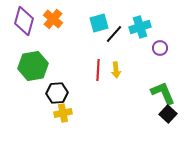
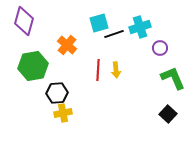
orange cross: moved 14 px right, 26 px down
black line: rotated 30 degrees clockwise
green L-shape: moved 10 px right, 15 px up
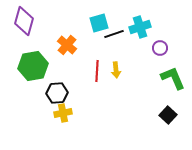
red line: moved 1 px left, 1 px down
black square: moved 1 px down
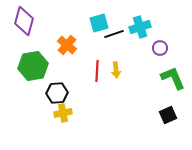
black square: rotated 24 degrees clockwise
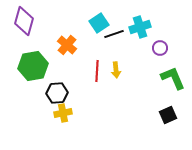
cyan square: rotated 18 degrees counterclockwise
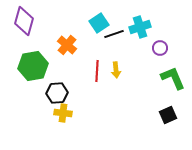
yellow cross: rotated 18 degrees clockwise
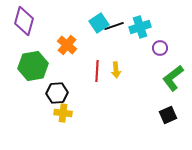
black line: moved 8 px up
green L-shape: rotated 104 degrees counterclockwise
